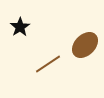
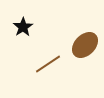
black star: moved 3 px right
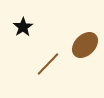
brown line: rotated 12 degrees counterclockwise
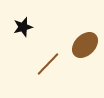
black star: rotated 18 degrees clockwise
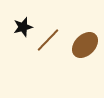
brown line: moved 24 px up
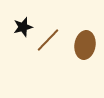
brown ellipse: rotated 36 degrees counterclockwise
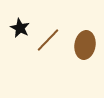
black star: moved 3 px left, 1 px down; rotated 30 degrees counterclockwise
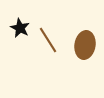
brown line: rotated 76 degrees counterclockwise
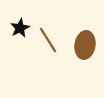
black star: rotated 18 degrees clockwise
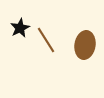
brown line: moved 2 px left
